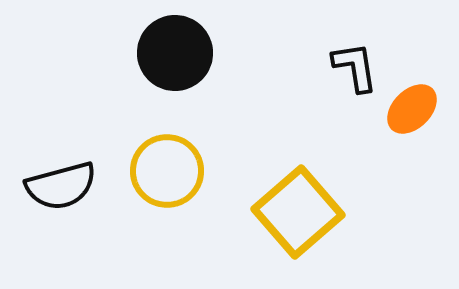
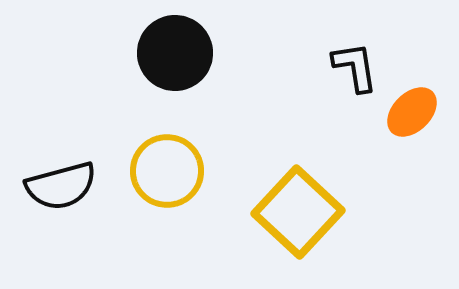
orange ellipse: moved 3 px down
yellow square: rotated 6 degrees counterclockwise
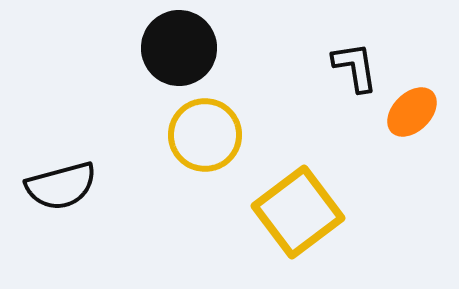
black circle: moved 4 px right, 5 px up
yellow circle: moved 38 px right, 36 px up
yellow square: rotated 10 degrees clockwise
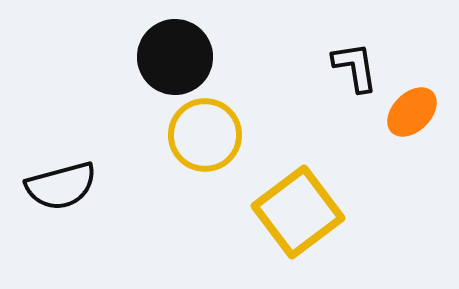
black circle: moved 4 px left, 9 px down
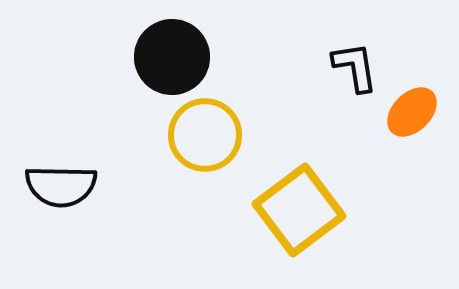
black circle: moved 3 px left
black semicircle: rotated 16 degrees clockwise
yellow square: moved 1 px right, 2 px up
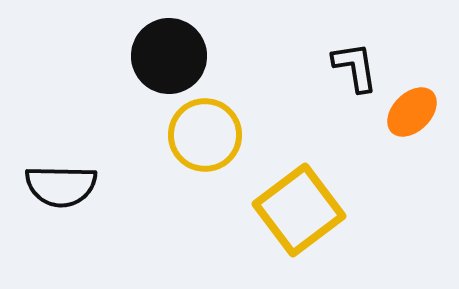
black circle: moved 3 px left, 1 px up
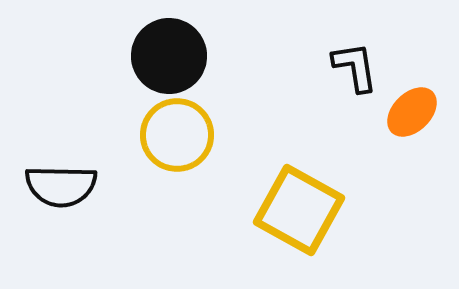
yellow circle: moved 28 px left
yellow square: rotated 24 degrees counterclockwise
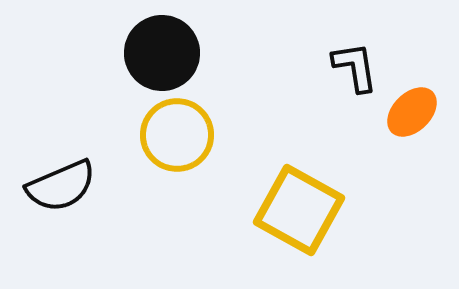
black circle: moved 7 px left, 3 px up
black semicircle: rotated 24 degrees counterclockwise
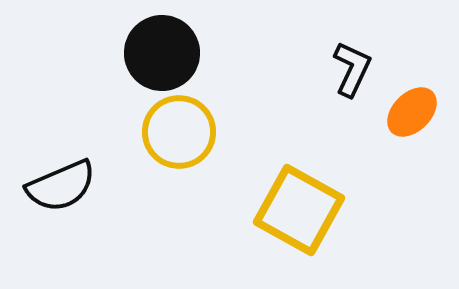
black L-shape: moved 3 px left, 2 px down; rotated 34 degrees clockwise
yellow circle: moved 2 px right, 3 px up
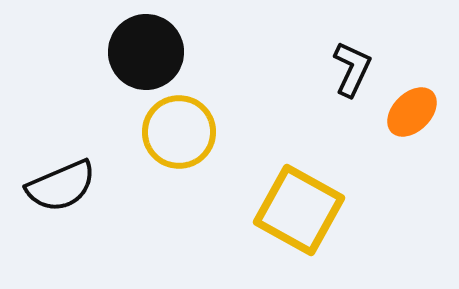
black circle: moved 16 px left, 1 px up
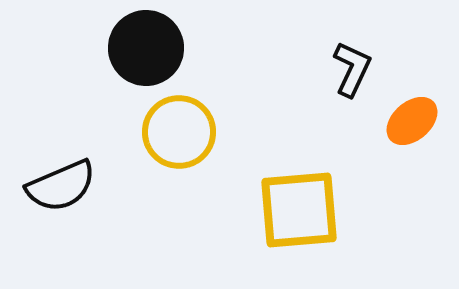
black circle: moved 4 px up
orange ellipse: moved 9 px down; rotated 4 degrees clockwise
yellow square: rotated 34 degrees counterclockwise
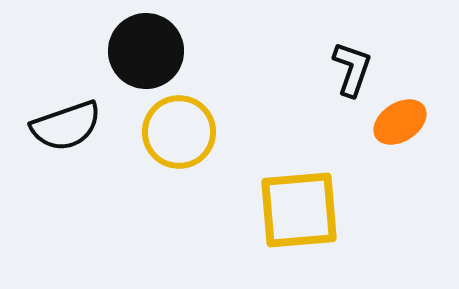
black circle: moved 3 px down
black L-shape: rotated 6 degrees counterclockwise
orange ellipse: moved 12 px left, 1 px down; rotated 8 degrees clockwise
black semicircle: moved 5 px right, 60 px up; rotated 4 degrees clockwise
